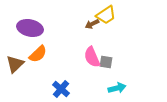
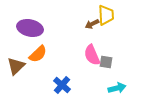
yellow trapezoid: rotated 60 degrees counterclockwise
pink semicircle: moved 2 px up
brown triangle: moved 1 px right, 2 px down
blue cross: moved 1 px right, 4 px up
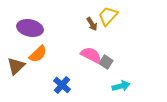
yellow trapezoid: moved 2 px right, 1 px down; rotated 135 degrees counterclockwise
brown arrow: rotated 96 degrees counterclockwise
pink semicircle: moved 1 px left; rotated 140 degrees clockwise
gray square: rotated 24 degrees clockwise
cyan arrow: moved 4 px right, 2 px up
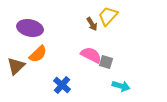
gray square: rotated 16 degrees counterclockwise
cyan arrow: rotated 30 degrees clockwise
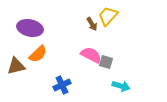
brown triangle: rotated 30 degrees clockwise
blue cross: rotated 24 degrees clockwise
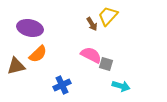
gray square: moved 2 px down
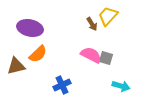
gray square: moved 6 px up
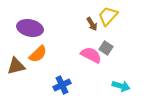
gray square: moved 10 px up; rotated 16 degrees clockwise
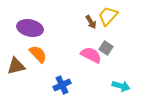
brown arrow: moved 1 px left, 2 px up
orange semicircle: rotated 90 degrees counterclockwise
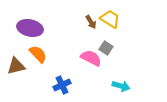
yellow trapezoid: moved 2 px right, 3 px down; rotated 80 degrees clockwise
pink semicircle: moved 3 px down
